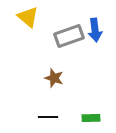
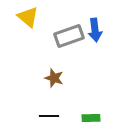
black line: moved 1 px right, 1 px up
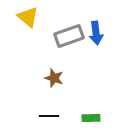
blue arrow: moved 1 px right, 3 px down
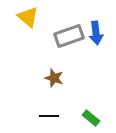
green rectangle: rotated 42 degrees clockwise
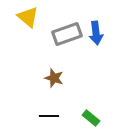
gray rectangle: moved 2 px left, 2 px up
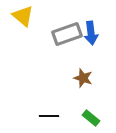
yellow triangle: moved 5 px left, 1 px up
blue arrow: moved 5 px left
brown star: moved 29 px right
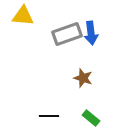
yellow triangle: rotated 35 degrees counterclockwise
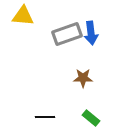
brown star: rotated 18 degrees counterclockwise
black line: moved 4 px left, 1 px down
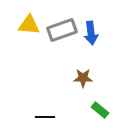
yellow triangle: moved 6 px right, 9 px down
gray rectangle: moved 5 px left, 4 px up
green rectangle: moved 9 px right, 8 px up
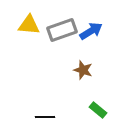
blue arrow: moved 2 px up; rotated 115 degrees counterclockwise
brown star: moved 8 px up; rotated 18 degrees clockwise
green rectangle: moved 2 px left
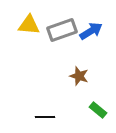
brown star: moved 4 px left, 6 px down
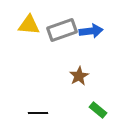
blue arrow: rotated 25 degrees clockwise
brown star: rotated 24 degrees clockwise
black line: moved 7 px left, 4 px up
